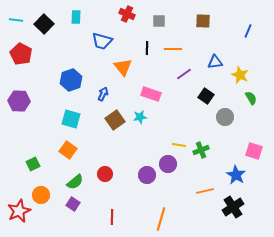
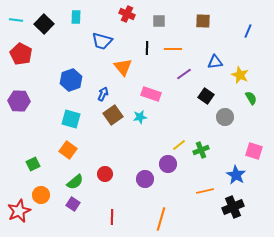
brown square at (115, 120): moved 2 px left, 5 px up
yellow line at (179, 145): rotated 48 degrees counterclockwise
purple circle at (147, 175): moved 2 px left, 4 px down
black cross at (233, 207): rotated 10 degrees clockwise
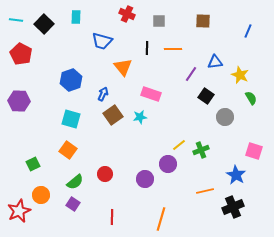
purple line at (184, 74): moved 7 px right; rotated 21 degrees counterclockwise
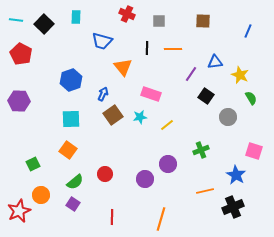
gray circle at (225, 117): moved 3 px right
cyan square at (71, 119): rotated 18 degrees counterclockwise
yellow line at (179, 145): moved 12 px left, 20 px up
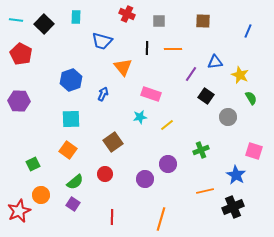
brown square at (113, 115): moved 27 px down
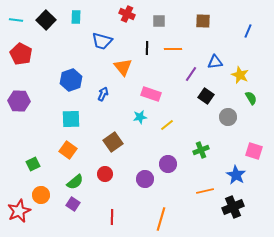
black square at (44, 24): moved 2 px right, 4 px up
